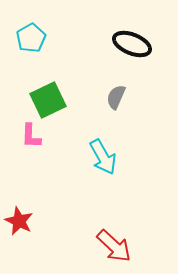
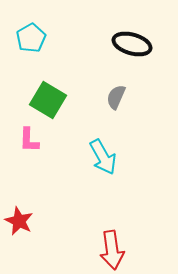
black ellipse: rotated 6 degrees counterclockwise
green square: rotated 33 degrees counterclockwise
pink L-shape: moved 2 px left, 4 px down
red arrow: moved 2 px left, 4 px down; rotated 39 degrees clockwise
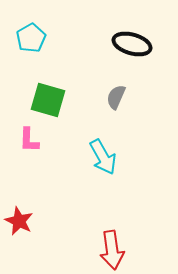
green square: rotated 15 degrees counterclockwise
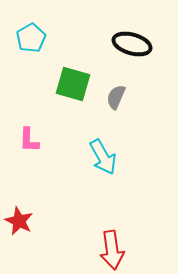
green square: moved 25 px right, 16 px up
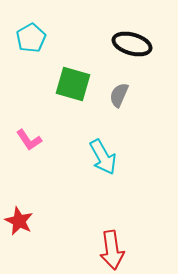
gray semicircle: moved 3 px right, 2 px up
pink L-shape: rotated 36 degrees counterclockwise
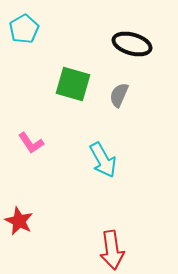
cyan pentagon: moved 7 px left, 9 px up
pink L-shape: moved 2 px right, 3 px down
cyan arrow: moved 3 px down
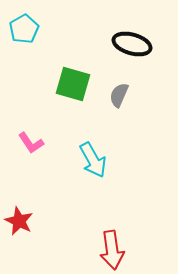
cyan arrow: moved 10 px left
